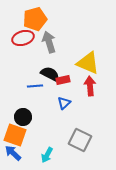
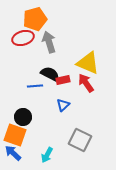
red arrow: moved 4 px left, 3 px up; rotated 30 degrees counterclockwise
blue triangle: moved 1 px left, 2 px down
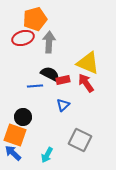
gray arrow: rotated 20 degrees clockwise
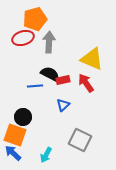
yellow triangle: moved 4 px right, 4 px up
cyan arrow: moved 1 px left
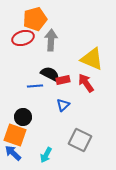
gray arrow: moved 2 px right, 2 px up
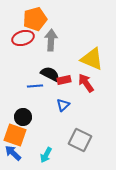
red rectangle: moved 1 px right
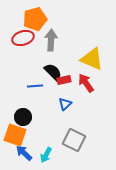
black semicircle: moved 3 px right, 2 px up; rotated 18 degrees clockwise
blue triangle: moved 2 px right, 1 px up
gray square: moved 6 px left
blue arrow: moved 11 px right
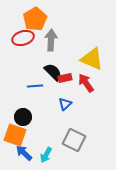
orange pentagon: rotated 15 degrees counterclockwise
red rectangle: moved 1 px right, 2 px up
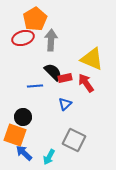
cyan arrow: moved 3 px right, 2 px down
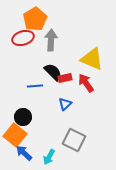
orange square: rotated 20 degrees clockwise
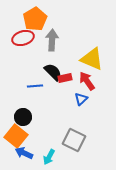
gray arrow: moved 1 px right
red arrow: moved 1 px right, 2 px up
blue triangle: moved 16 px right, 5 px up
orange square: moved 1 px right, 1 px down
blue arrow: rotated 18 degrees counterclockwise
